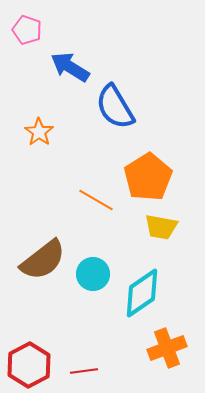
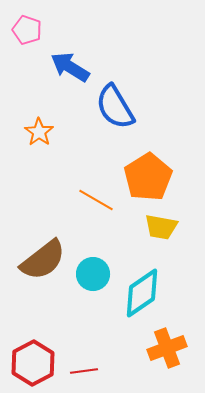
red hexagon: moved 4 px right, 2 px up
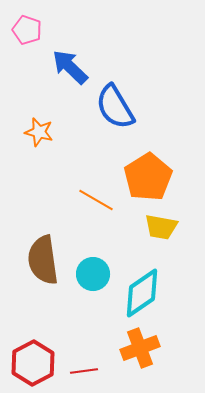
blue arrow: rotated 12 degrees clockwise
orange star: rotated 20 degrees counterclockwise
brown semicircle: rotated 120 degrees clockwise
orange cross: moved 27 px left
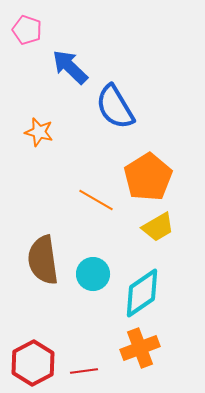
yellow trapezoid: moved 3 px left; rotated 40 degrees counterclockwise
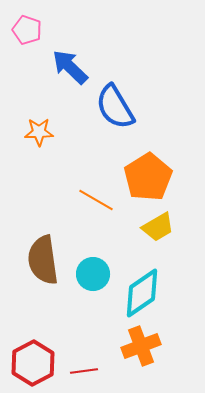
orange star: rotated 16 degrees counterclockwise
orange cross: moved 1 px right, 2 px up
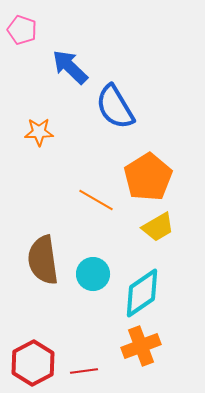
pink pentagon: moved 5 px left
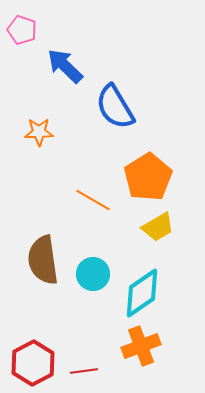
blue arrow: moved 5 px left, 1 px up
orange line: moved 3 px left
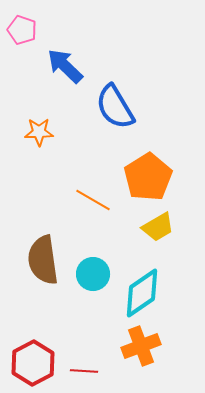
red line: rotated 12 degrees clockwise
